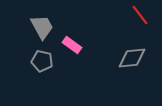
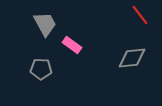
gray trapezoid: moved 3 px right, 3 px up
gray pentagon: moved 1 px left, 8 px down; rotated 10 degrees counterclockwise
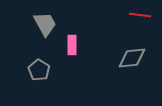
red line: rotated 45 degrees counterclockwise
pink rectangle: rotated 54 degrees clockwise
gray pentagon: moved 2 px left, 1 px down; rotated 30 degrees clockwise
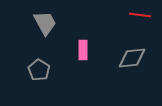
gray trapezoid: moved 1 px up
pink rectangle: moved 11 px right, 5 px down
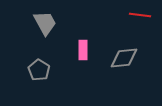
gray diamond: moved 8 px left
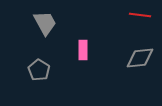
gray diamond: moved 16 px right
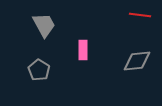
gray trapezoid: moved 1 px left, 2 px down
gray diamond: moved 3 px left, 3 px down
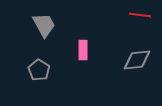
gray diamond: moved 1 px up
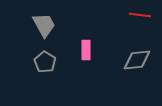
pink rectangle: moved 3 px right
gray pentagon: moved 6 px right, 8 px up
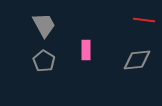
red line: moved 4 px right, 5 px down
gray pentagon: moved 1 px left, 1 px up
